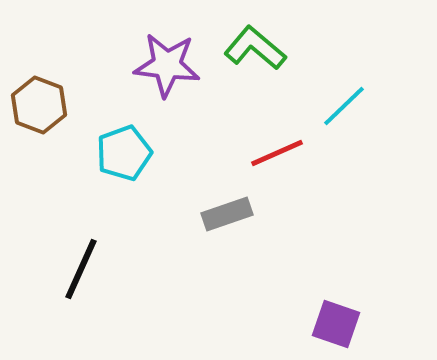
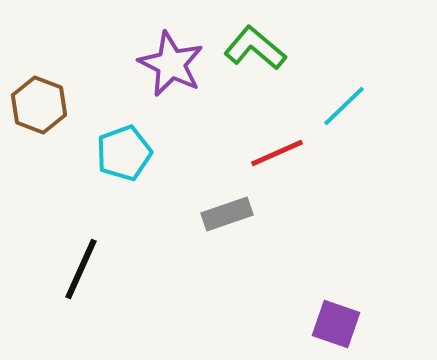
purple star: moved 4 px right, 1 px up; rotated 20 degrees clockwise
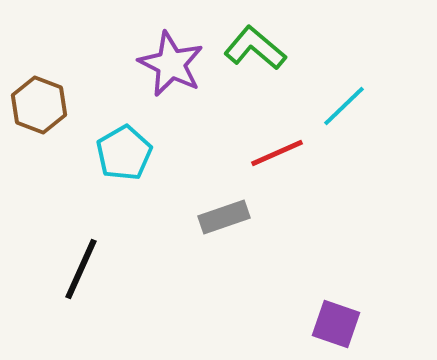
cyan pentagon: rotated 10 degrees counterclockwise
gray rectangle: moved 3 px left, 3 px down
